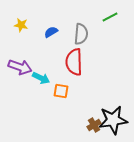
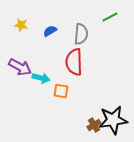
blue semicircle: moved 1 px left, 1 px up
purple arrow: rotated 10 degrees clockwise
cyan arrow: rotated 12 degrees counterclockwise
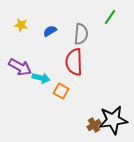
green line: rotated 28 degrees counterclockwise
orange square: rotated 21 degrees clockwise
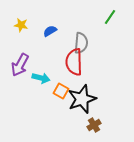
gray semicircle: moved 9 px down
purple arrow: moved 2 px up; rotated 90 degrees clockwise
black star: moved 31 px left, 21 px up; rotated 12 degrees counterclockwise
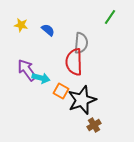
blue semicircle: moved 2 px left, 1 px up; rotated 72 degrees clockwise
purple arrow: moved 7 px right, 5 px down; rotated 115 degrees clockwise
black star: moved 1 px down
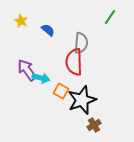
yellow star: moved 4 px up; rotated 16 degrees clockwise
